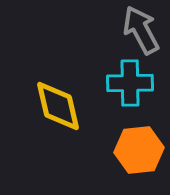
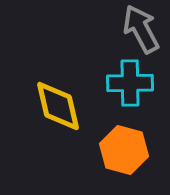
gray arrow: moved 1 px up
orange hexagon: moved 15 px left; rotated 21 degrees clockwise
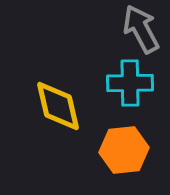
orange hexagon: rotated 21 degrees counterclockwise
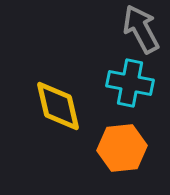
cyan cross: rotated 12 degrees clockwise
orange hexagon: moved 2 px left, 2 px up
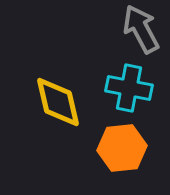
cyan cross: moved 1 px left, 5 px down
yellow diamond: moved 4 px up
